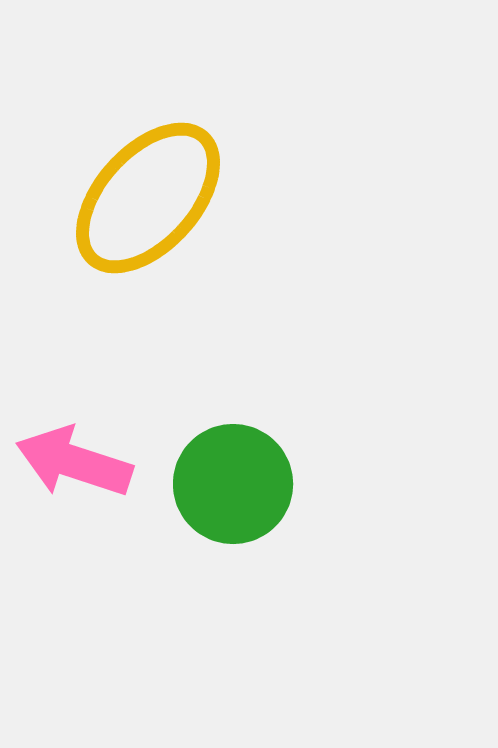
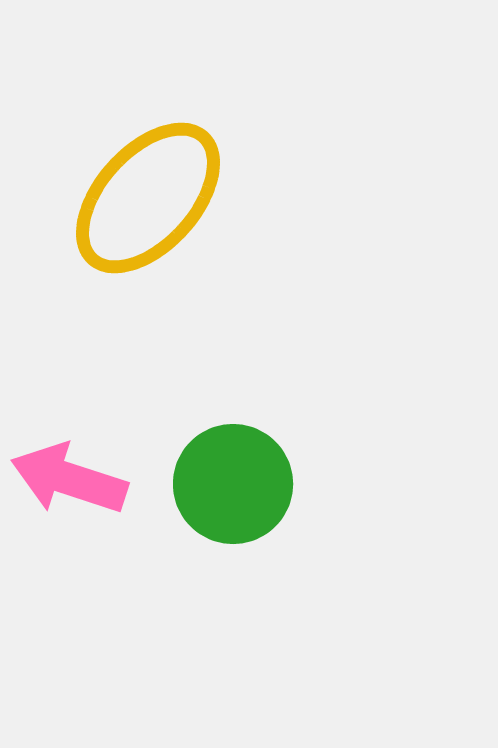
pink arrow: moved 5 px left, 17 px down
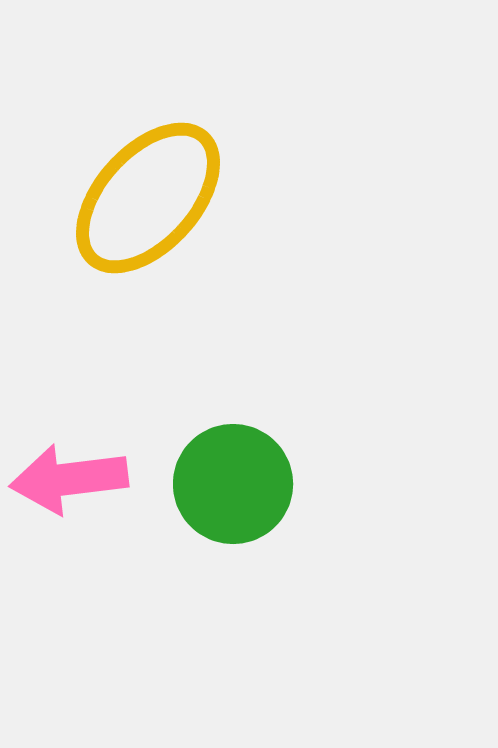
pink arrow: rotated 25 degrees counterclockwise
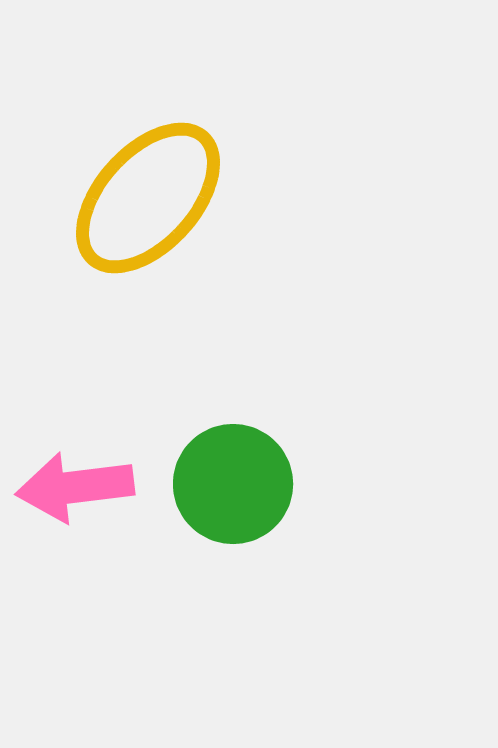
pink arrow: moved 6 px right, 8 px down
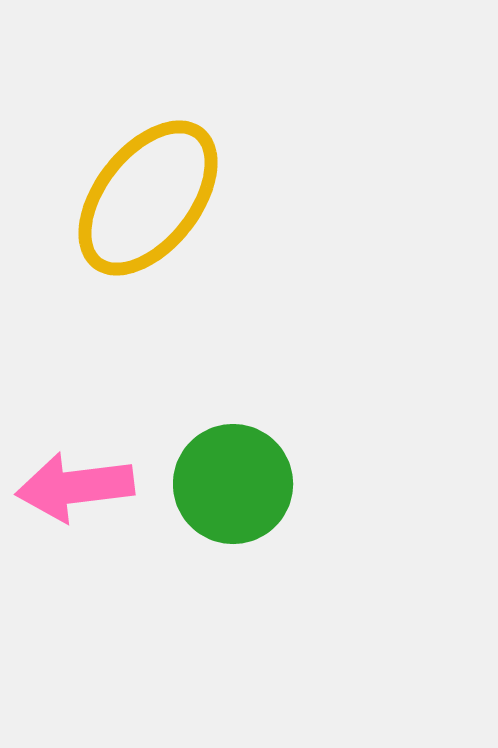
yellow ellipse: rotated 4 degrees counterclockwise
